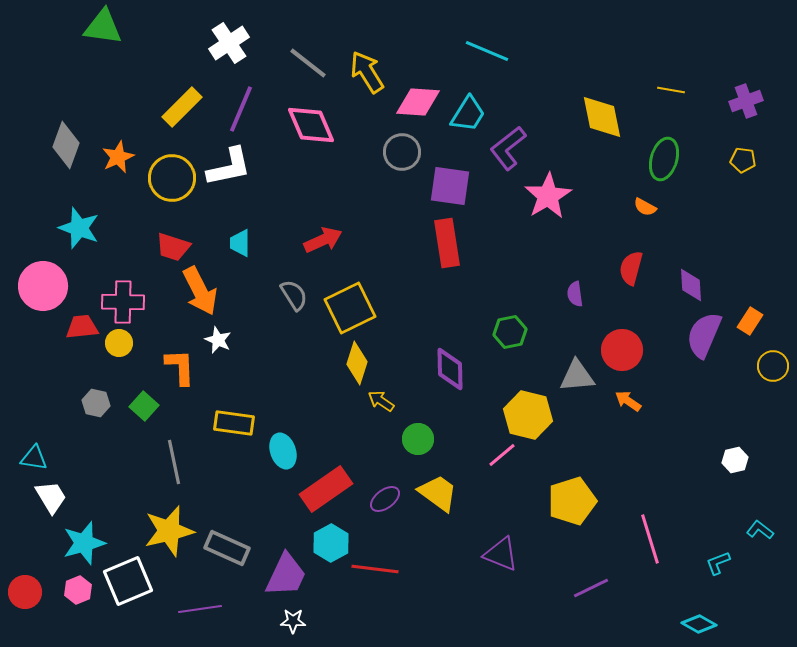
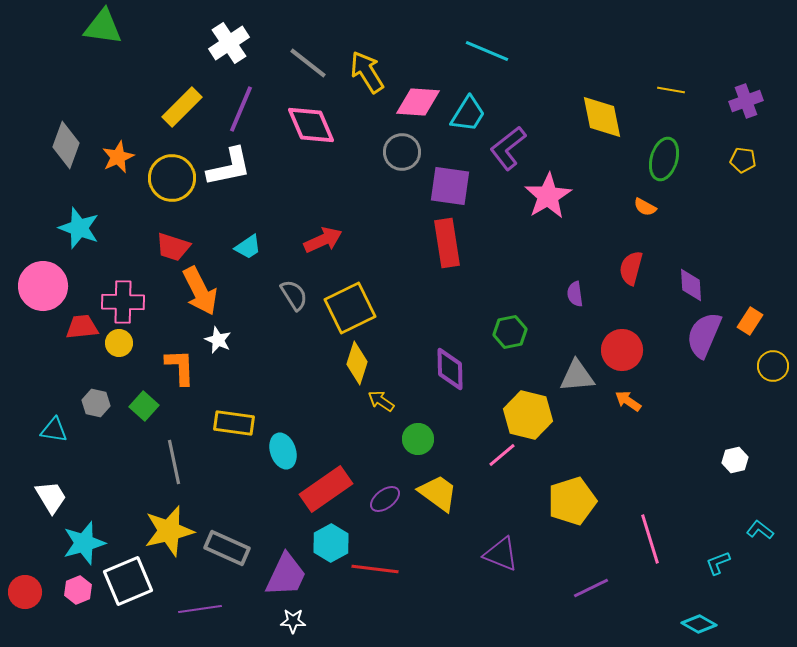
cyan trapezoid at (240, 243): moved 8 px right, 4 px down; rotated 124 degrees counterclockwise
cyan triangle at (34, 458): moved 20 px right, 28 px up
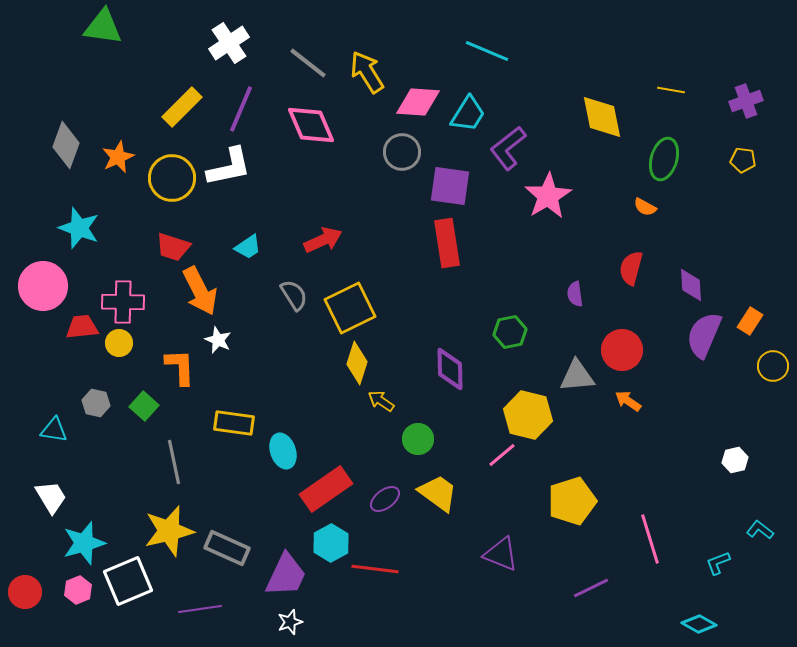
white star at (293, 621): moved 3 px left, 1 px down; rotated 20 degrees counterclockwise
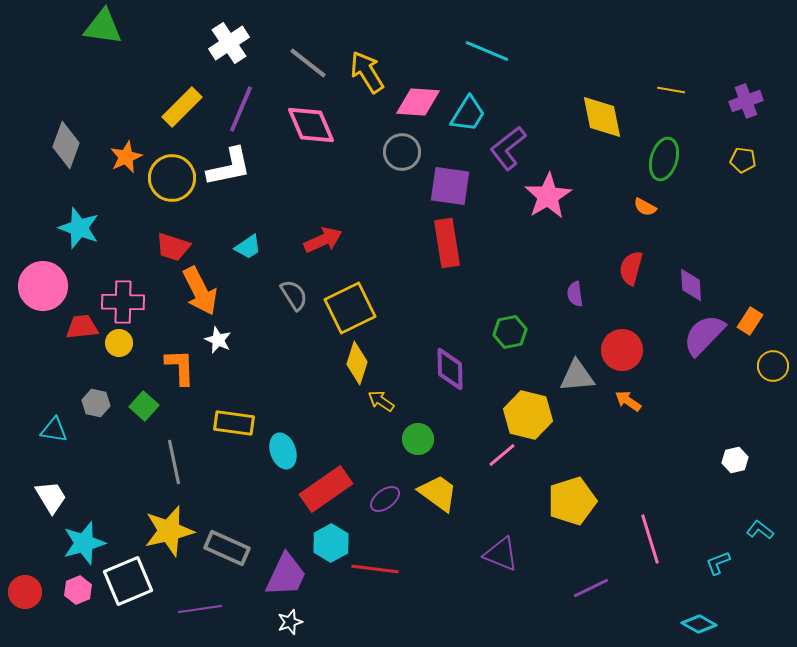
orange star at (118, 157): moved 8 px right
purple semicircle at (704, 335): rotated 21 degrees clockwise
